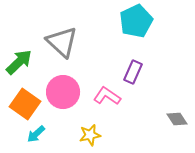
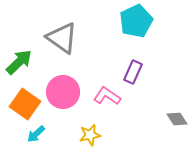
gray triangle: moved 4 px up; rotated 8 degrees counterclockwise
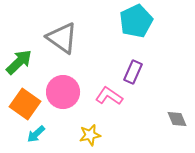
pink L-shape: moved 2 px right
gray diamond: rotated 10 degrees clockwise
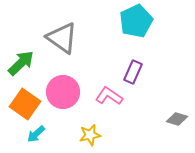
green arrow: moved 2 px right, 1 px down
gray diamond: rotated 50 degrees counterclockwise
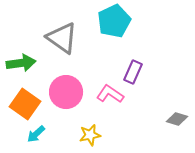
cyan pentagon: moved 22 px left
green arrow: rotated 36 degrees clockwise
pink circle: moved 3 px right
pink L-shape: moved 1 px right, 2 px up
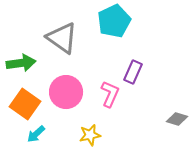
pink L-shape: rotated 80 degrees clockwise
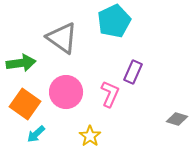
yellow star: moved 1 px down; rotated 25 degrees counterclockwise
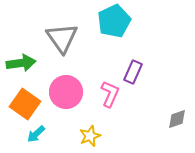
gray triangle: rotated 20 degrees clockwise
gray diamond: rotated 35 degrees counterclockwise
yellow star: rotated 15 degrees clockwise
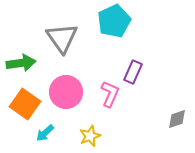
cyan arrow: moved 9 px right, 1 px up
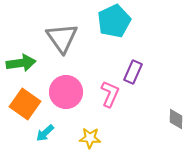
gray diamond: moved 1 px left; rotated 70 degrees counterclockwise
yellow star: moved 2 px down; rotated 25 degrees clockwise
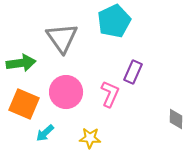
orange square: moved 1 px left; rotated 12 degrees counterclockwise
